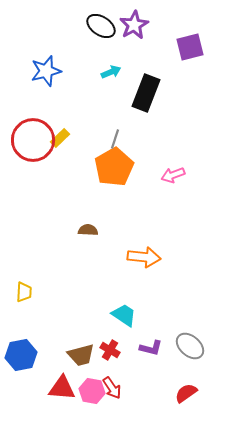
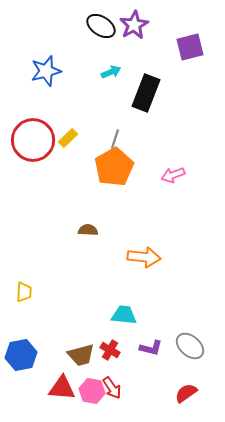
yellow rectangle: moved 8 px right
cyan trapezoid: rotated 28 degrees counterclockwise
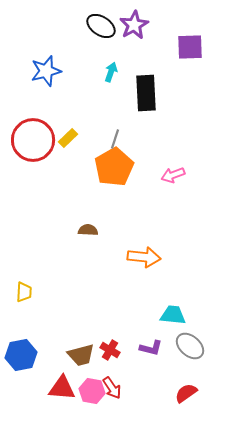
purple square: rotated 12 degrees clockwise
cyan arrow: rotated 48 degrees counterclockwise
black rectangle: rotated 24 degrees counterclockwise
cyan trapezoid: moved 49 px right
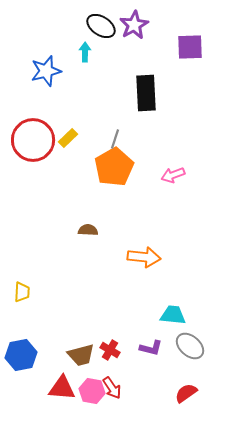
cyan arrow: moved 26 px left, 20 px up; rotated 18 degrees counterclockwise
yellow trapezoid: moved 2 px left
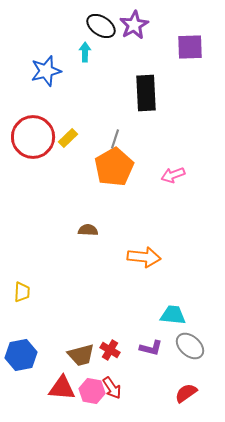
red circle: moved 3 px up
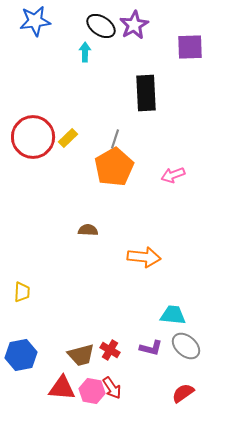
blue star: moved 11 px left, 50 px up; rotated 8 degrees clockwise
gray ellipse: moved 4 px left
red semicircle: moved 3 px left
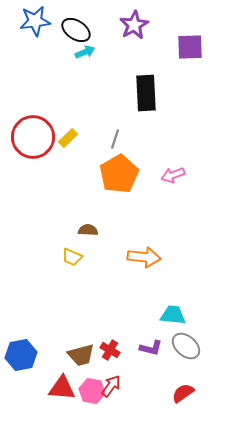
black ellipse: moved 25 px left, 4 px down
cyan arrow: rotated 66 degrees clockwise
orange pentagon: moved 5 px right, 7 px down
yellow trapezoid: moved 50 px right, 35 px up; rotated 110 degrees clockwise
red arrow: moved 1 px left, 2 px up; rotated 110 degrees counterclockwise
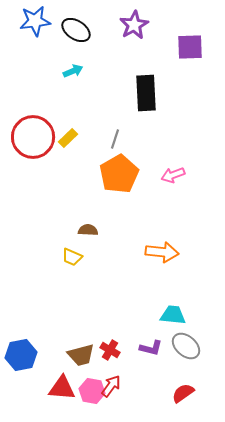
cyan arrow: moved 12 px left, 19 px down
orange arrow: moved 18 px right, 5 px up
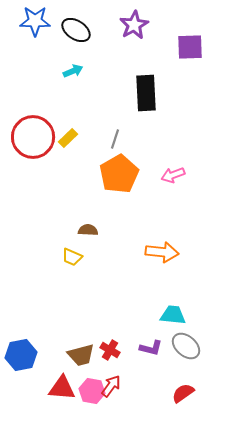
blue star: rotated 8 degrees clockwise
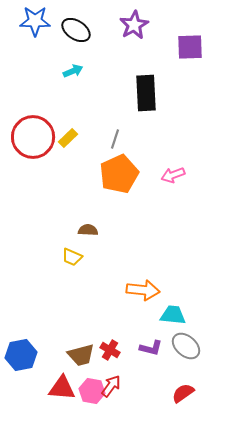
orange pentagon: rotated 6 degrees clockwise
orange arrow: moved 19 px left, 38 px down
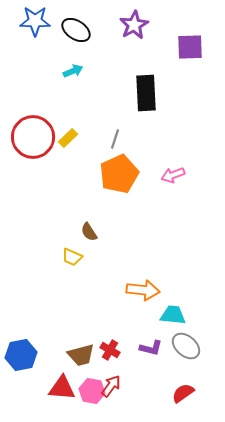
brown semicircle: moved 1 px right, 2 px down; rotated 126 degrees counterclockwise
